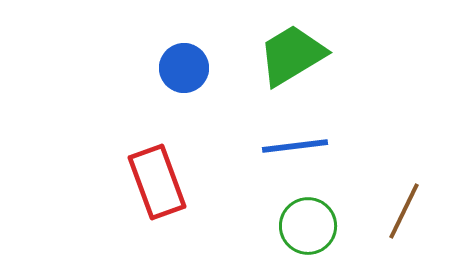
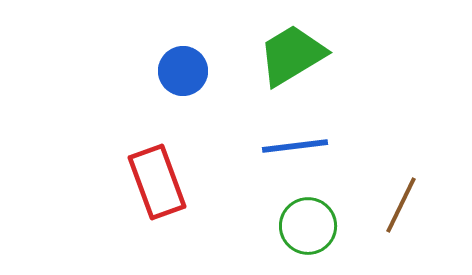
blue circle: moved 1 px left, 3 px down
brown line: moved 3 px left, 6 px up
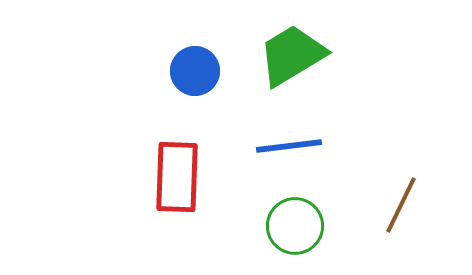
blue circle: moved 12 px right
blue line: moved 6 px left
red rectangle: moved 20 px right, 5 px up; rotated 22 degrees clockwise
green circle: moved 13 px left
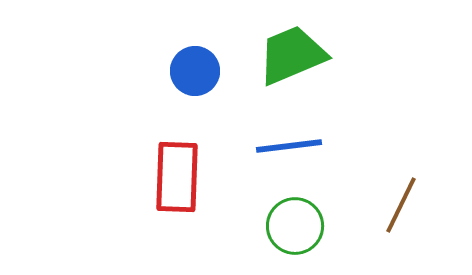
green trapezoid: rotated 8 degrees clockwise
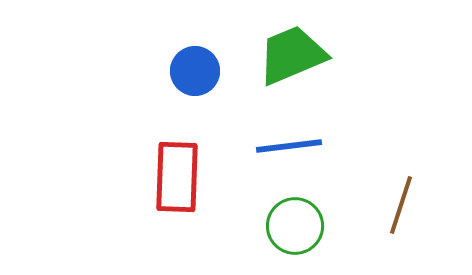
brown line: rotated 8 degrees counterclockwise
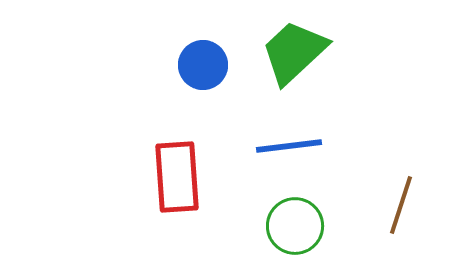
green trapezoid: moved 2 px right, 3 px up; rotated 20 degrees counterclockwise
blue circle: moved 8 px right, 6 px up
red rectangle: rotated 6 degrees counterclockwise
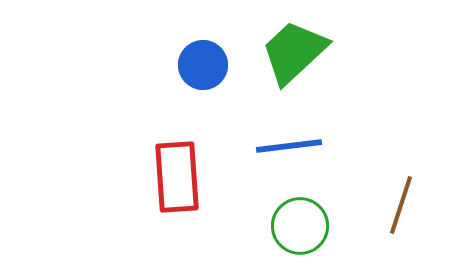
green circle: moved 5 px right
